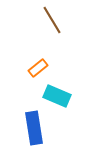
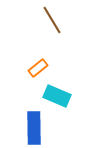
blue rectangle: rotated 8 degrees clockwise
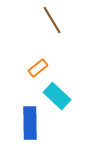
cyan rectangle: rotated 20 degrees clockwise
blue rectangle: moved 4 px left, 5 px up
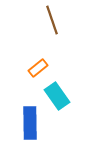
brown line: rotated 12 degrees clockwise
cyan rectangle: rotated 12 degrees clockwise
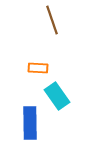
orange rectangle: rotated 42 degrees clockwise
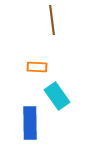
brown line: rotated 12 degrees clockwise
orange rectangle: moved 1 px left, 1 px up
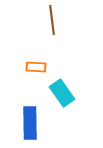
orange rectangle: moved 1 px left
cyan rectangle: moved 5 px right, 3 px up
